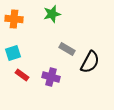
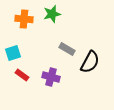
orange cross: moved 10 px right
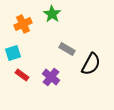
green star: rotated 24 degrees counterclockwise
orange cross: moved 1 px left, 5 px down; rotated 30 degrees counterclockwise
black semicircle: moved 1 px right, 2 px down
purple cross: rotated 24 degrees clockwise
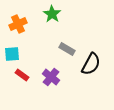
orange cross: moved 5 px left
cyan square: moved 1 px left, 1 px down; rotated 14 degrees clockwise
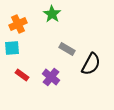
cyan square: moved 6 px up
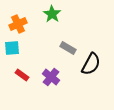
gray rectangle: moved 1 px right, 1 px up
